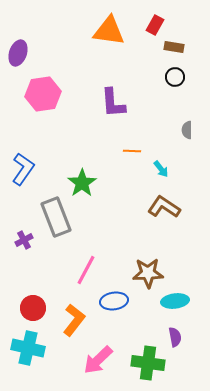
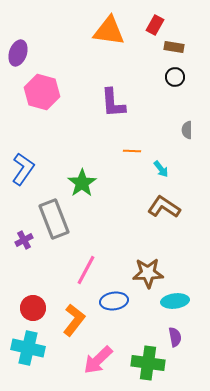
pink hexagon: moved 1 px left, 2 px up; rotated 24 degrees clockwise
gray rectangle: moved 2 px left, 2 px down
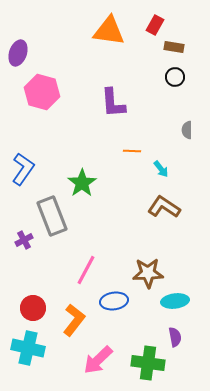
gray rectangle: moved 2 px left, 3 px up
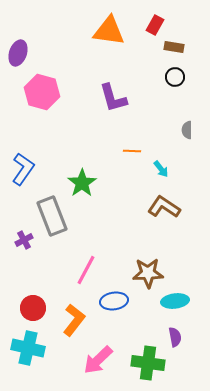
purple L-shape: moved 5 px up; rotated 12 degrees counterclockwise
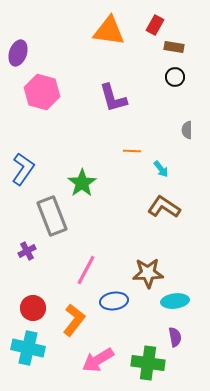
purple cross: moved 3 px right, 11 px down
pink arrow: rotated 12 degrees clockwise
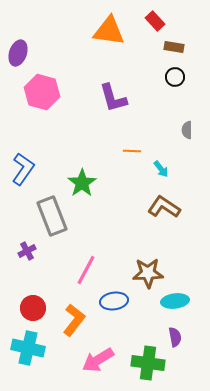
red rectangle: moved 4 px up; rotated 72 degrees counterclockwise
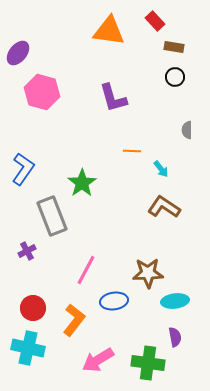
purple ellipse: rotated 20 degrees clockwise
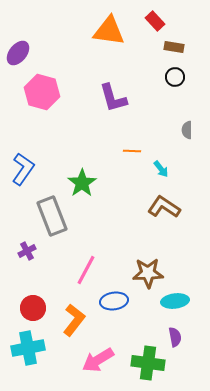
cyan cross: rotated 24 degrees counterclockwise
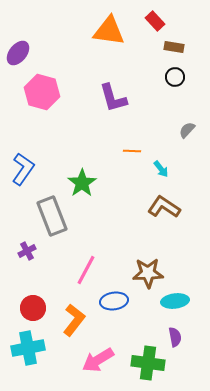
gray semicircle: rotated 42 degrees clockwise
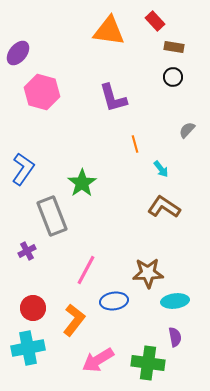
black circle: moved 2 px left
orange line: moved 3 px right, 7 px up; rotated 72 degrees clockwise
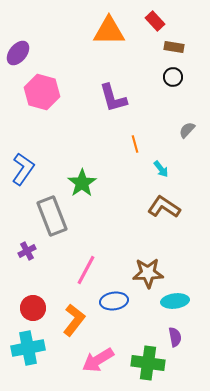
orange triangle: rotated 8 degrees counterclockwise
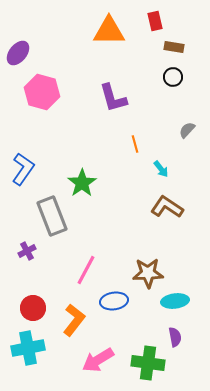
red rectangle: rotated 30 degrees clockwise
brown L-shape: moved 3 px right
